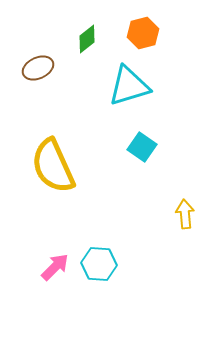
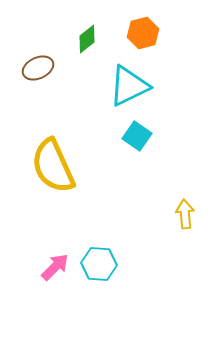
cyan triangle: rotated 9 degrees counterclockwise
cyan square: moved 5 px left, 11 px up
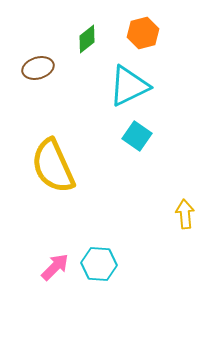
brown ellipse: rotated 8 degrees clockwise
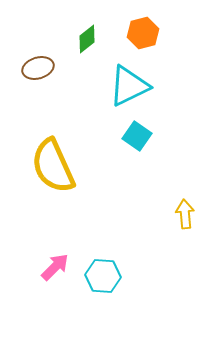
cyan hexagon: moved 4 px right, 12 px down
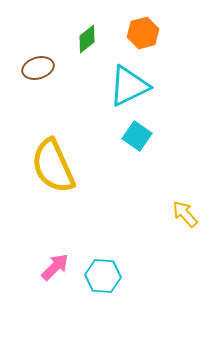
yellow arrow: rotated 36 degrees counterclockwise
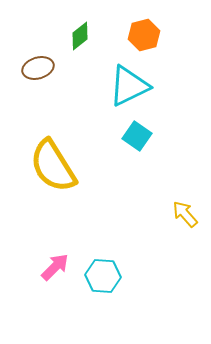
orange hexagon: moved 1 px right, 2 px down
green diamond: moved 7 px left, 3 px up
yellow semicircle: rotated 8 degrees counterclockwise
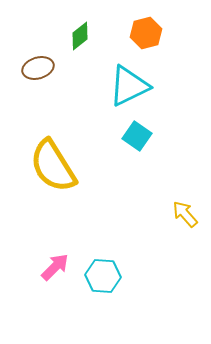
orange hexagon: moved 2 px right, 2 px up
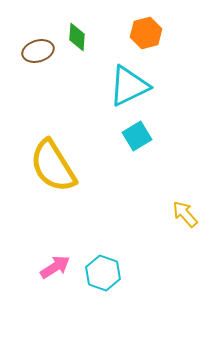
green diamond: moved 3 px left, 1 px down; rotated 48 degrees counterclockwise
brown ellipse: moved 17 px up
cyan square: rotated 24 degrees clockwise
pink arrow: rotated 12 degrees clockwise
cyan hexagon: moved 3 px up; rotated 16 degrees clockwise
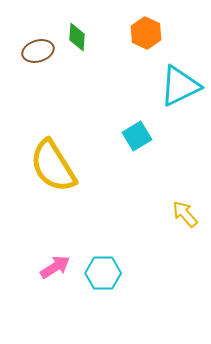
orange hexagon: rotated 20 degrees counterclockwise
cyan triangle: moved 51 px right
cyan hexagon: rotated 20 degrees counterclockwise
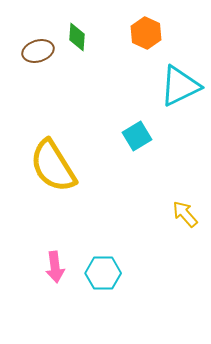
pink arrow: rotated 116 degrees clockwise
